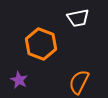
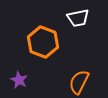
orange hexagon: moved 2 px right, 2 px up
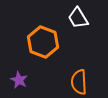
white trapezoid: rotated 70 degrees clockwise
orange semicircle: rotated 30 degrees counterclockwise
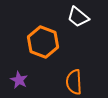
white trapezoid: moved 1 px up; rotated 20 degrees counterclockwise
orange semicircle: moved 5 px left
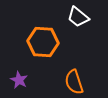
orange hexagon: rotated 16 degrees counterclockwise
orange semicircle: rotated 15 degrees counterclockwise
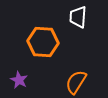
white trapezoid: rotated 55 degrees clockwise
orange semicircle: moved 2 px right; rotated 50 degrees clockwise
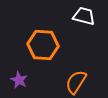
white trapezoid: moved 6 px right, 1 px up; rotated 100 degrees clockwise
orange hexagon: moved 3 px down
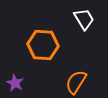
white trapezoid: moved 3 px down; rotated 45 degrees clockwise
purple star: moved 4 px left, 3 px down
